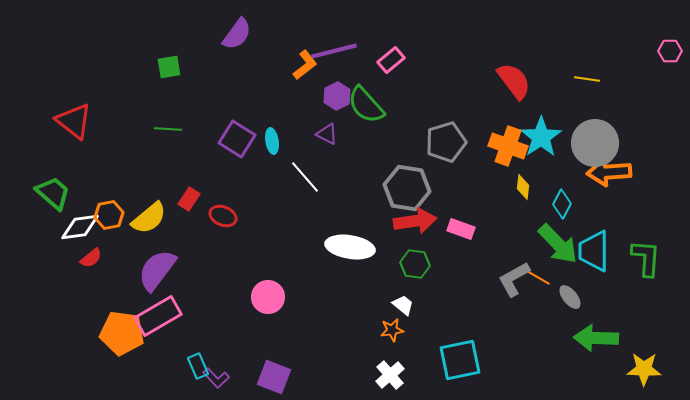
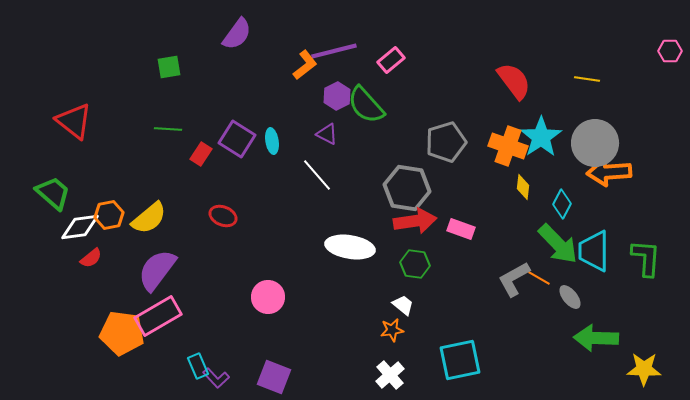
white line at (305, 177): moved 12 px right, 2 px up
red rectangle at (189, 199): moved 12 px right, 45 px up
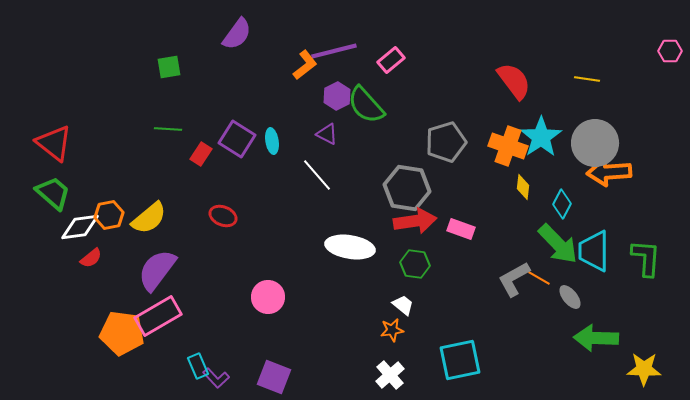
red triangle at (74, 121): moved 20 px left, 22 px down
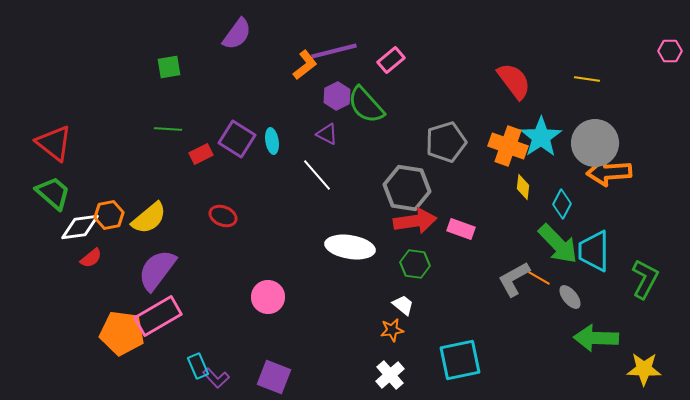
red rectangle at (201, 154): rotated 30 degrees clockwise
green L-shape at (646, 258): moved 1 px left, 21 px down; rotated 24 degrees clockwise
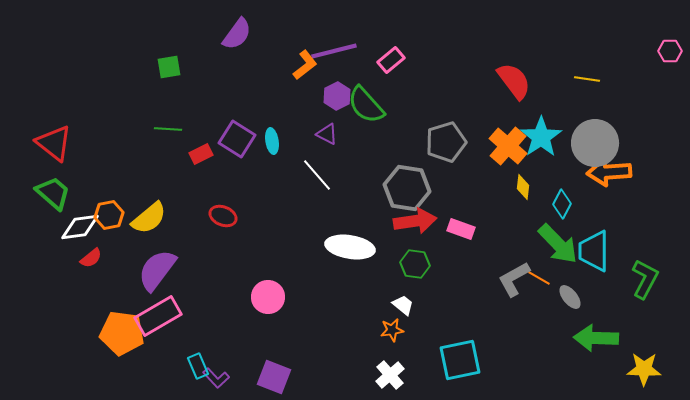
orange cross at (508, 146): rotated 21 degrees clockwise
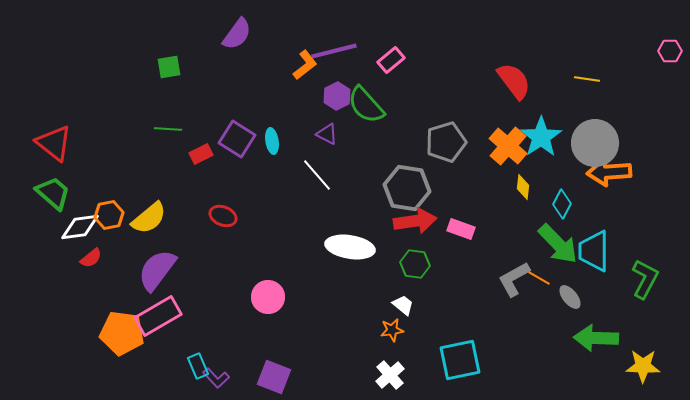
yellow star at (644, 369): moved 1 px left, 3 px up
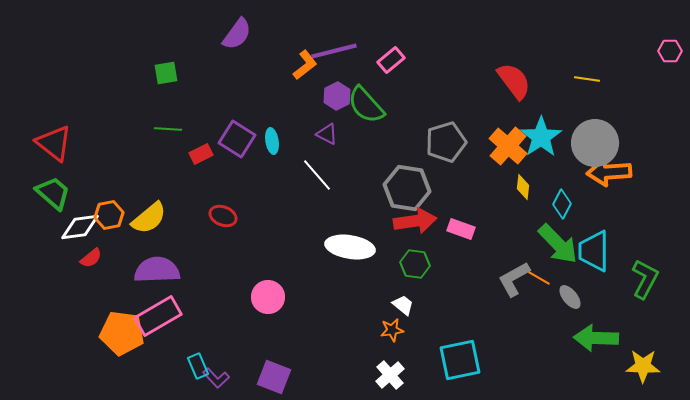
green square at (169, 67): moved 3 px left, 6 px down
purple semicircle at (157, 270): rotated 51 degrees clockwise
